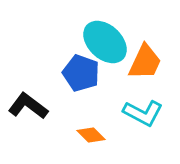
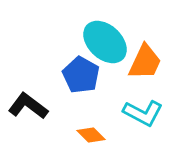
blue pentagon: moved 2 px down; rotated 9 degrees clockwise
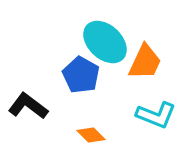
cyan L-shape: moved 13 px right, 2 px down; rotated 6 degrees counterclockwise
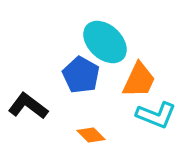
orange trapezoid: moved 6 px left, 18 px down
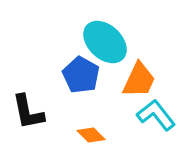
black L-shape: moved 6 px down; rotated 138 degrees counterclockwise
cyan L-shape: rotated 150 degrees counterclockwise
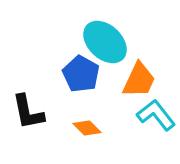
blue pentagon: moved 1 px up
orange diamond: moved 4 px left, 7 px up
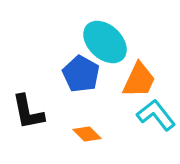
orange diamond: moved 6 px down
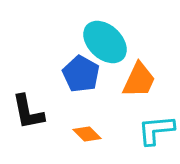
cyan L-shape: moved 15 px down; rotated 57 degrees counterclockwise
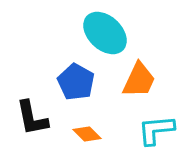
cyan ellipse: moved 9 px up
blue pentagon: moved 5 px left, 8 px down
black L-shape: moved 4 px right, 6 px down
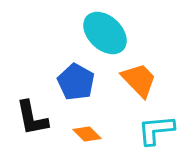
orange trapezoid: rotated 69 degrees counterclockwise
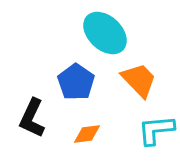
blue pentagon: rotated 6 degrees clockwise
black L-shape: rotated 36 degrees clockwise
orange diamond: rotated 52 degrees counterclockwise
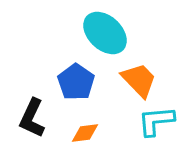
cyan L-shape: moved 9 px up
orange diamond: moved 2 px left, 1 px up
